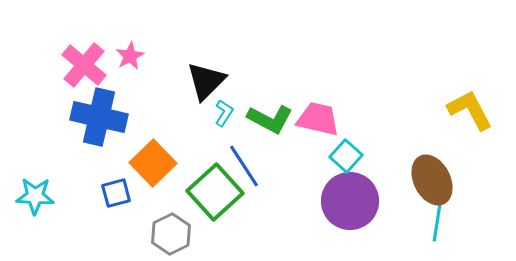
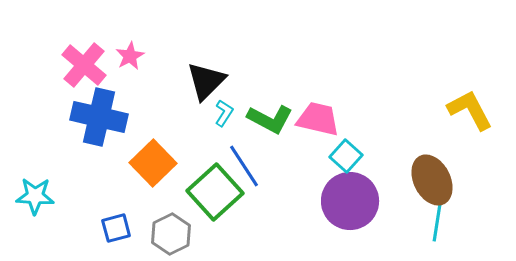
blue square: moved 35 px down
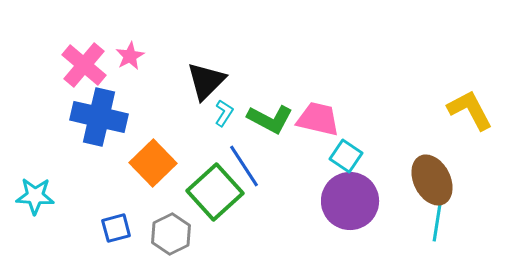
cyan square: rotated 8 degrees counterclockwise
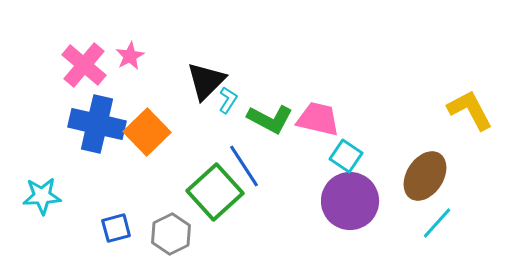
cyan L-shape: moved 4 px right, 13 px up
blue cross: moved 2 px left, 7 px down
orange square: moved 6 px left, 31 px up
brown ellipse: moved 7 px left, 4 px up; rotated 60 degrees clockwise
cyan star: moved 7 px right; rotated 6 degrees counterclockwise
cyan line: rotated 33 degrees clockwise
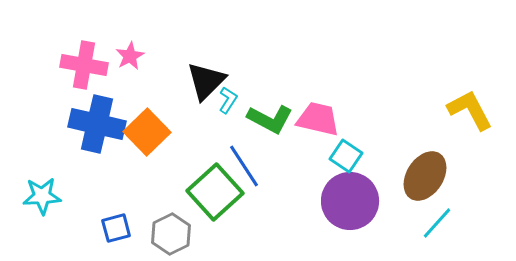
pink cross: rotated 30 degrees counterclockwise
